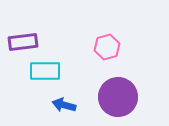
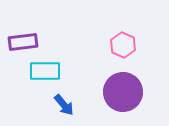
pink hexagon: moved 16 px right, 2 px up; rotated 20 degrees counterclockwise
purple circle: moved 5 px right, 5 px up
blue arrow: rotated 145 degrees counterclockwise
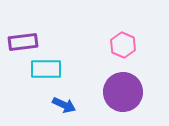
cyan rectangle: moved 1 px right, 2 px up
blue arrow: rotated 25 degrees counterclockwise
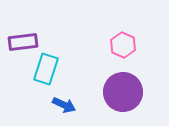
cyan rectangle: rotated 72 degrees counterclockwise
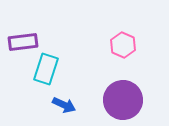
purple circle: moved 8 px down
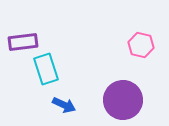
pink hexagon: moved 18 px right; rotated 10 degrees counterclockwise
cyan rectangle: rotated 36 degrees counterclockwise
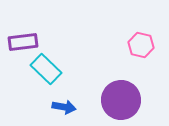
cyan rectangle: rotated 28 degrees counterclockwise
purple circle: moved 2 px left
blue arrow: moved 2 px down; rotated 15 degrees counterclockwise
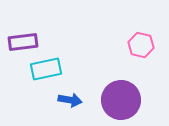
cyan rectangle: rotated 56 degrees counterclockwise
blue arrow: moved 6 px right, 7 px up
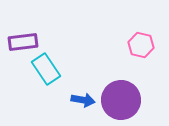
cyan rectangle: rotated 68 degrees clockwise
blue arrow: moved 13 px right
